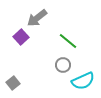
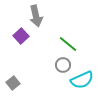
gray arrow: moved 1 px left, 2 px up; rotated 65 degrees counterclockwise
purple square: moved 1 px up
green line: moved 3 px down
cyan semicircle: moved 1 px left, 1 px up
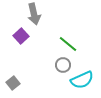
gray arrow: moved 2 px left, 2 px up
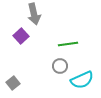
green line: rotated 48 degrees counterclockwise
gray circle: moved 3 px left, 1 px down
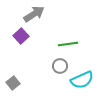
gray arrow: rotated 110 degrees counterclockwise
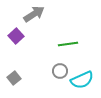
purple square: moved 5 px left
gray circle: moved 5 px down
gray square: moved 1 px right, 5 px up
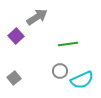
gray arrow: moved 3 px right, 3 px down
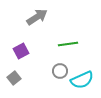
purple square: moved 5 px right, 15 px down; rotated 14 degrees clockwise
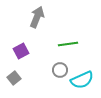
gray arrow: rotated 35 degrees counterclockwise
gray circle: moved 1 px up
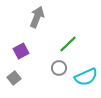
green line: rotated 36 degrees counterclockwise
gray circle: moved 1 px left, 2 px up
cyan semicircle: moved 4 px right, 3 px up
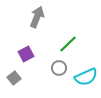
purple square: moved 5 px right, 3 px down
